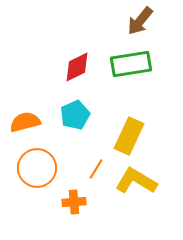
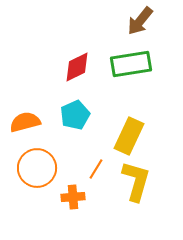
yellow L-shape: rotated 75 degrees clockwise
orange cross: moved 1 px left, 5 px up
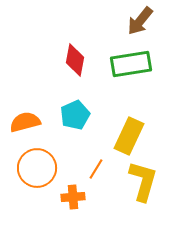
red diamond: moved 2 px left, 7 px up; rotated 52 degrees counterclockwise
yellow L-shape: moved 7 px right
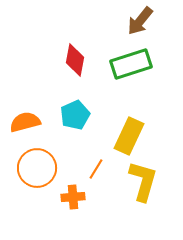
green rectangle: rotated 9 degrees counterclockwise
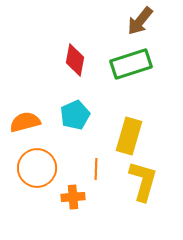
yellow rectangle: rotated 9 degrees counterclockwise
orange line: rotated 30 degrees counterclockwise
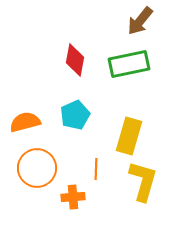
green rectangle: moved 2 px left; rotated 6 degrees clockwise
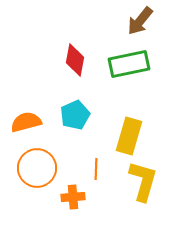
orange semicircle: moved 1 px right
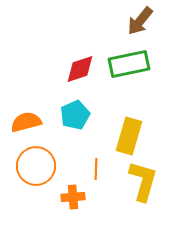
red diamond: moved 5 px right, 9 px down; rotated 60 degrees clockwise
orange circle: moved 1 px left, 2 px up
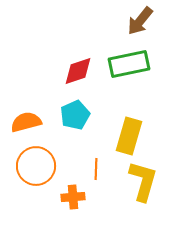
red diamond: moved 2 px left, 2 px down
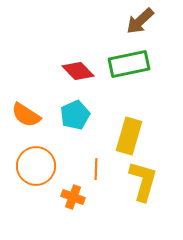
brown arrow: rotated 8 degrees clockwise
red diamond: rotated 64 degrees clockwise
orange semicircle: moved 7 px up; rotated 132 degrees counterclockwise
orange cross: rotated 25 degrees clockwise
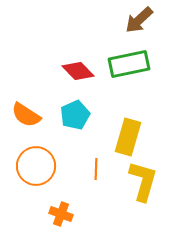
brown arrow: moved 1 px left, 1 px up
yellow rectangle: moved 1 px left, 1 px down
orange cross: moved 12 px left, 17 px down
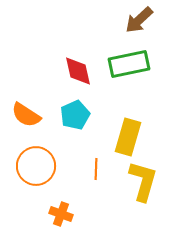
red diamond: rotated 32 degrees clockwise
